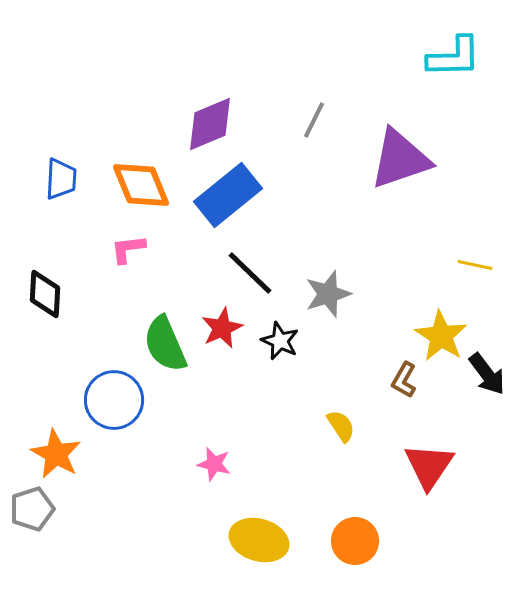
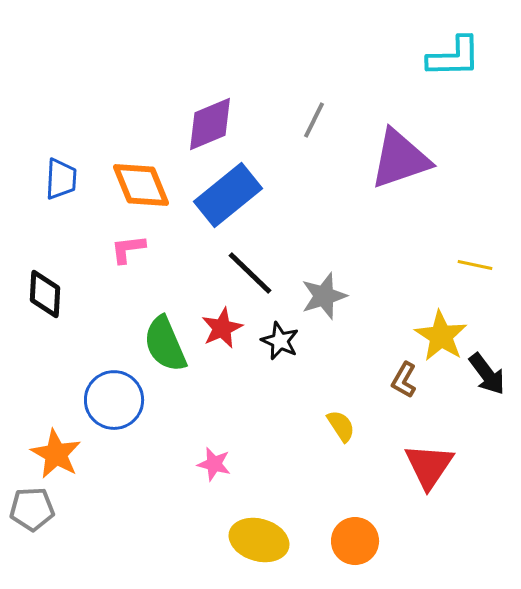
gray star: moved 4 px left, 2 px down
gray pentagon: rotated 15 degrees clockwise
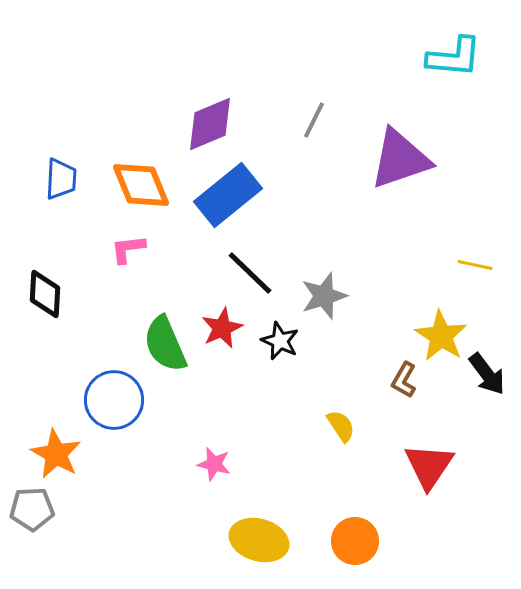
cyan L-shape: rotated 6 degrees clockwise
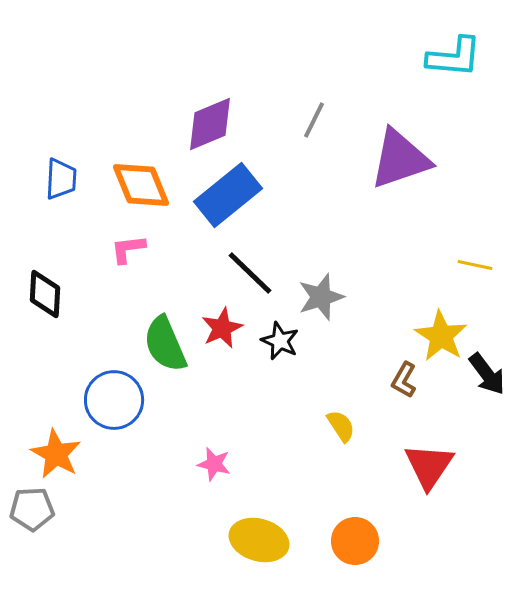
gray star: moved 3 px left, 1 px down
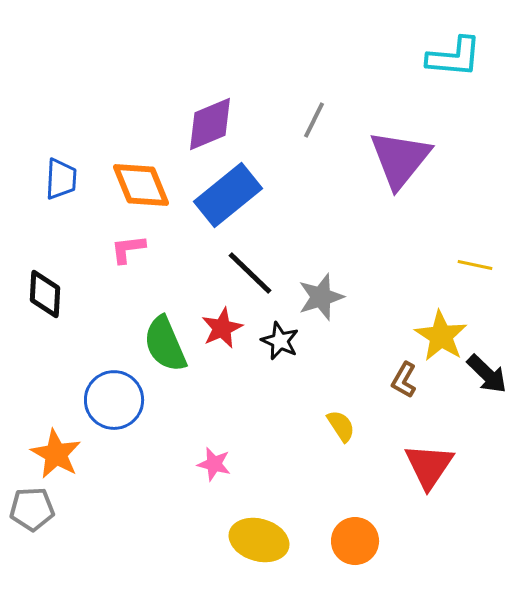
purple triangle: rotated 32 degrees counterclockwise
black arrow: rotated 9 degrees counterclockwise
